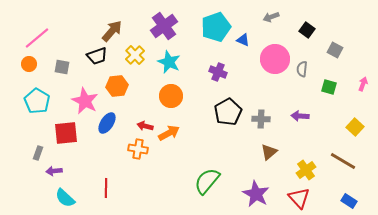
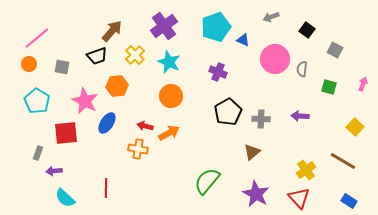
brown triangle at (269, 152): moved 17 px left
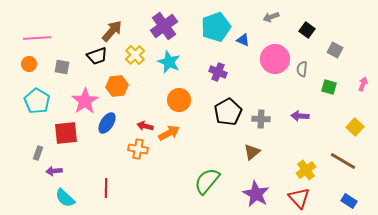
pink line at (37, 38): rotated 36 degrees clockwise
orange circle at (171, 96): moved 8 px right, 4 px down
pink star at (85, 101): rotated 12 degrees clockwise
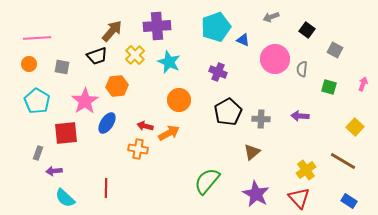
purple cross at (164, 26): moved 7 px left; rotated 32 degrees clockwise
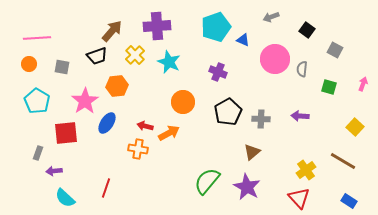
orange circle at (179, 100): moved 4 px right, 2 px down
red line at (106, 188): rotated 18 degrees clockwise
purple star at (256, 194): moved 9 px left, 7 px up
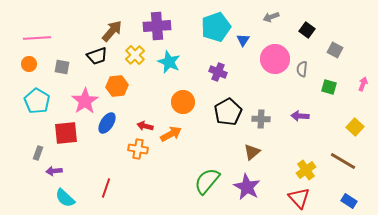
blue triangle at (243, 40): rotated 40 degrees clockwise
orange arrow at (169, 133): moved 2 px right, 1 px down
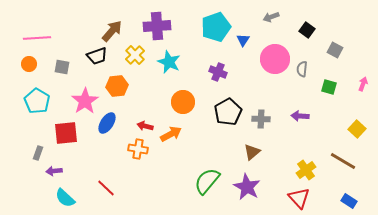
yellow square at (355, 127): moved 2 px right, 2 px down
red line at (106, 188): rotated 66 degrees counterclockwise
